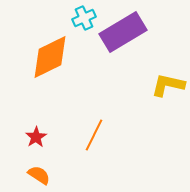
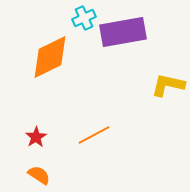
purple rectangle: rotated 21 degrees clockwise
orange line: rotated 36 degrees clockwise
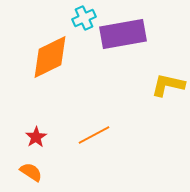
purple rectangle: moved 2 px down
orange semicircle: moved 8 px left, 3 px up
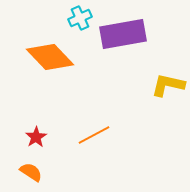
cyan cross: moved 4 px left
orange diamond: rotated 72 degrees clockwise
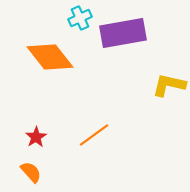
purple rectangle: moved 1 px up
orange diamond: rotated 6 degrees clockwise
yellow L-shape: moved 1 px right
orange line: rotated 8 degrees counterclockwise
orange semicircle: rotated 15 degrees clockwise
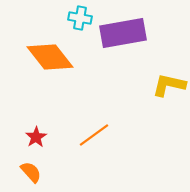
cyan cross: rotated 35 degrees clockwise
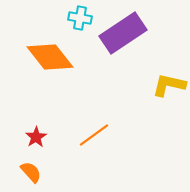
purple rectangle: rotated 24 degrees counterclockwise
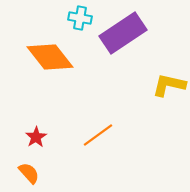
orange line: moved 4 px right
orange semicircle: moved 2 px left, 1 px down
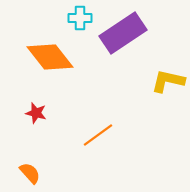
cyan cross: rotated 10 degrees counterclockwise
yellow L-shape: moved 1 px left, 4 px up
red star: moved 24 px up; rotated 25 degrees counterclockwise
orange semicircle: moved 1 px right
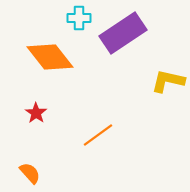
cyan cross: moved 1 px left
red star: rotated 20 degrees clockwise
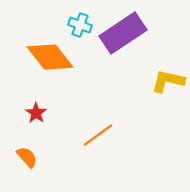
cyan cross: moved 1 px right, 7 px down; rotated 20 degrees clockwise
orange semicircle: moved 3 px left, 16 px up
